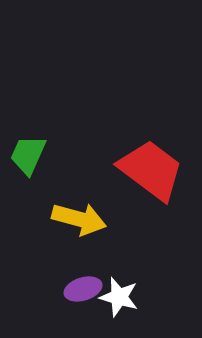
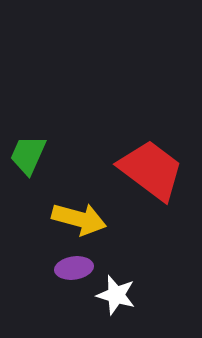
purple ellipse: moved 9 px left, 21 px up; rotated 9 degrees clockwise
white star: moved 3 px left, 2 px up
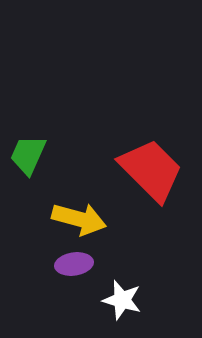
red trapezoid: rotated 8 degrees clockwise
purple ellipse: moved 4 px up
white star: moved 6 px right, 5 px down
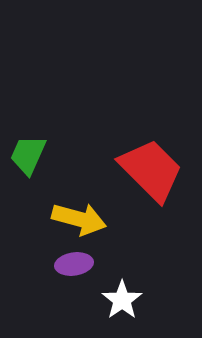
white star: rotated 21 degrees clockwise
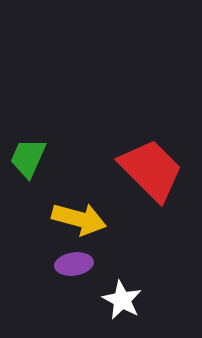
green trapezoid: moved 3 px down
white star: rotated 9 degrees counterclockwise
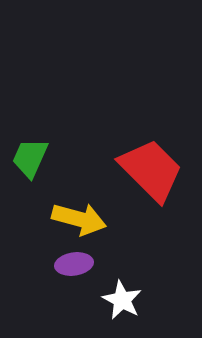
green trapezoid: moved 2 px right
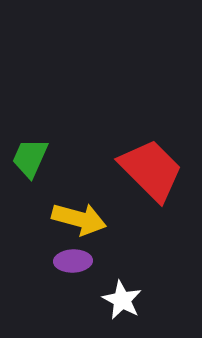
purple ellipse: moved 1 px left, 3 px up; rotated 6 degrees clockwise
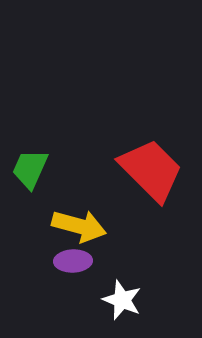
green trapezoid: moved 11 px down
yellow arrow: moved 7 px down
white star: rotated 6 degrees counterclockwise
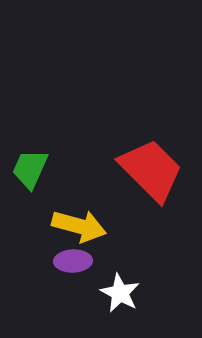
white star: moved 2 px left, 7 px up; rotated 6 degrees clockwise
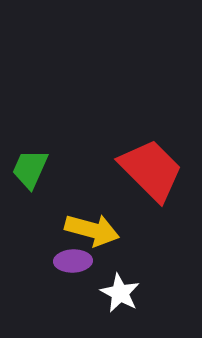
yellow arrow: moved 13 px right, 4 px down
